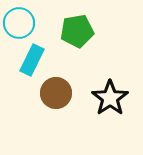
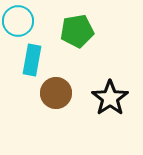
cyan circle: moved 1 px left, 2 px up
cyan rectangle: rotated 16 degrees counterclockwise
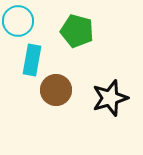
green pentagon: rotated 24 degrees clockwise
brown circle: moved 3 px up
black star: rotated 18 degrees clockwise
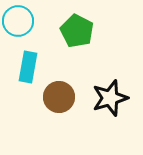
green pentagon: rotated 12 degrees clockwise
cyan rectangle: moved 4 px left, 7 px down
brown circle: moved 3 px right, 7 px down
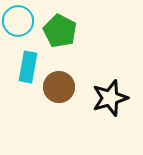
green pentagon: moved 17 px left
brown circle: moved 10 px up
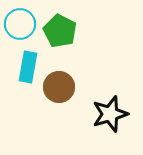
cyan circle: moved 2 px right, 3 px down
black star: moved 16 px down
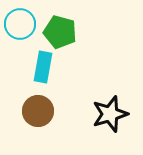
green pentagon: moved 1 px down; rotated 12 degrees counterclockwise
cyan rectangle: moved 15 px right
brown circle: moved 21 px left, 24 px down
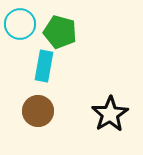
cyan rectangle: moved 1 px right, 1 px up
black star: rotated 15 degrees counterclockwise
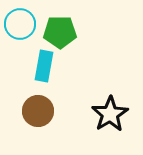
green pentagon: rotated 16 degrees counterclockwise
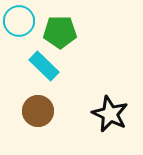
cyan circle: moved 1 px left, 3 px up
cyan rectangle: rotated 56 degrees counterclockwise
black star: rotated 15 degrees counterclockwise
